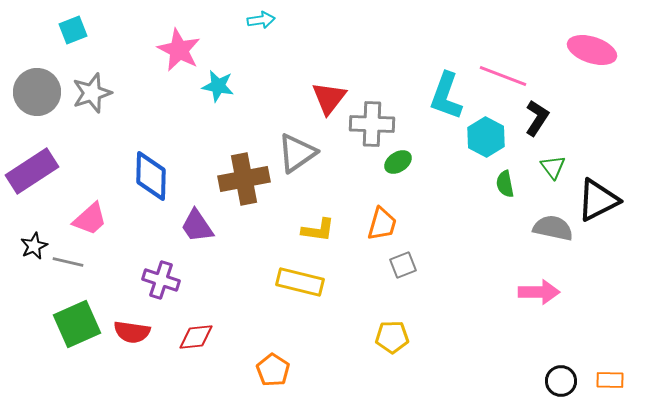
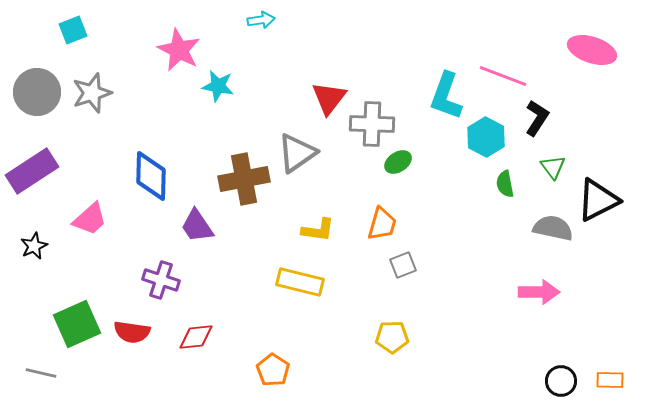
gray line: moved 27 px left, 111 px down
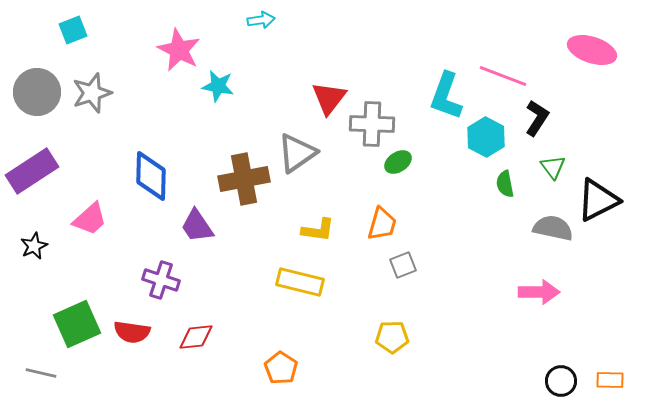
orange pentagon: moved 8 px right, 2 px up
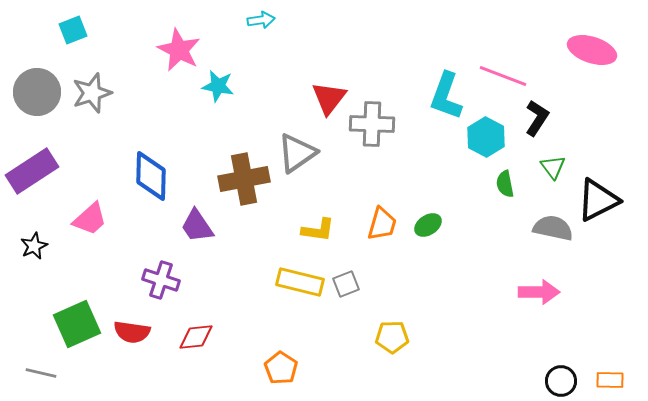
green ellipse: moved 30 px right, 63 px down
gray square: moved 57 px left, 19 px down
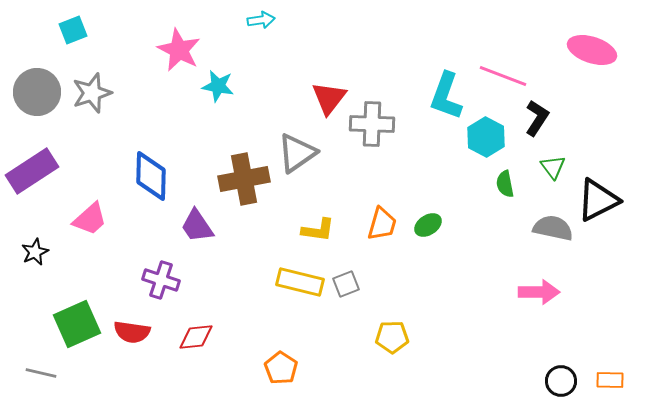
black star: moved 1 px right, 6 px down
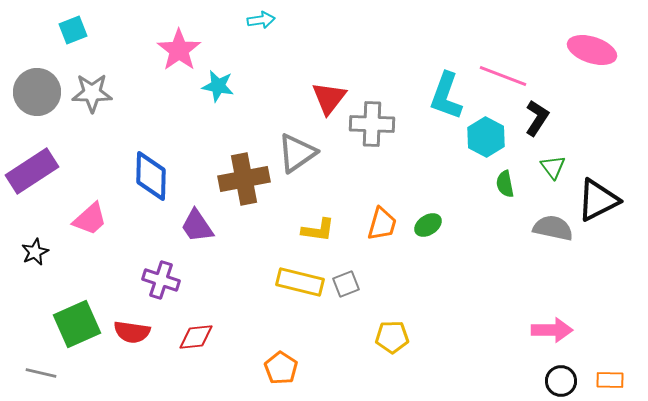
pink star: rotated 9 degrees clockwise
gray star: rotated 18 degrees clockwise
pink arrow: moved 13 px right, 38 px down
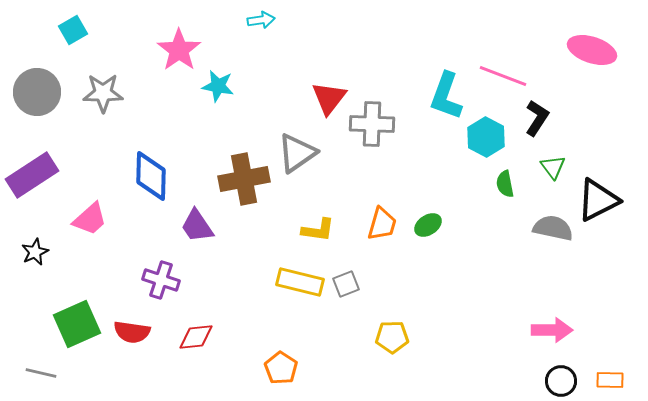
cyan square: rotated 8 degrees counterclockwise
gray star: moved 11 px right
purple rectangle: moved 4 px down
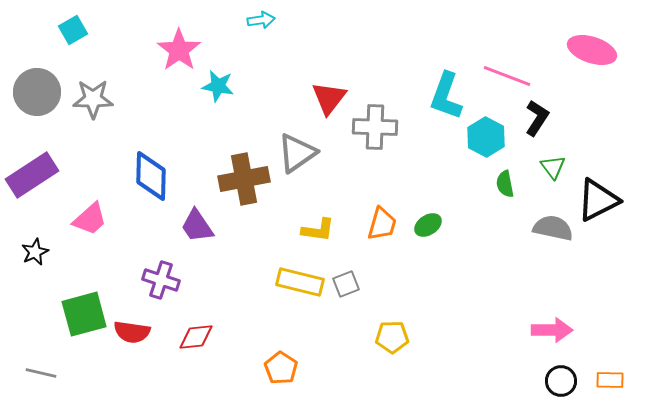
pink line: moved 4 px right
gray star: moved 10 px left, 6 px down
gray cross: moved 3 px right, 3 px down
green square: moved 7 px right, 10 px up; rotated 9 degrees clockwise
